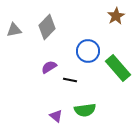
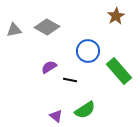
gray diamond: rotated 75 degrees clockwise
green rectangle: moved 1 px right, 3 px down
green semicircle: rotated 25 degrees counterclockwise
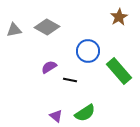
brown star: moved 3 px right, 1 px down
green semicircle: moved 3 px down
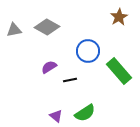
black line: rotated 24 degrees counterclockwise
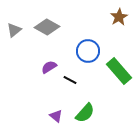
gray triangle: rotated 28 degrees counterclockwise
black line: rotated 40 degrees clockwise
green semicircle: rotated 15 degrees counterclockwise
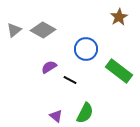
gray diamond: moved 4 px left, 3 px down
blue circle: moved 2 px left, 2 px up
green rectangle: rotated 12 degrees counterclockwise
green semicircle: rotated 15 degrees counterclockwise
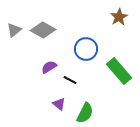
green rectangle: rotated 12 degrees clockwise
purple triangle: moved 3 px right, 12 px up
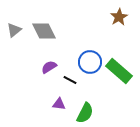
gray diamond: moved 1 px right, 1 px down; rotated 35 degrees clockwise
blue circle: moved 4 px right, 13 px down
green rectangle: rotated 8 degrees counterclockwise
purple triangle: rotated 32 degrees counterclockwise
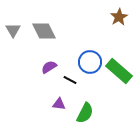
gray triangle: moved 1 px left; rotated 21 degrees counterclockwise
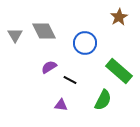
gray triangle: moved 2 px right, 5 px down
blue circle: moved 5 px left, 19 px up
purple triangle: moved 2 px right, 1 px down
green semicircle: moved 18 px right, 13 px up
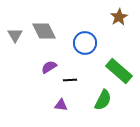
black line: rotated 32 degrees counterclockwise
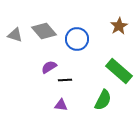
brown star: moved 9 px down
gray diamond: rotated 15 degrees counterclockwise
gray triangle: rotated 42 degrees counterclockwise
blue circle: moved 8 px left, 4 px up
black line: moved 5 px left
